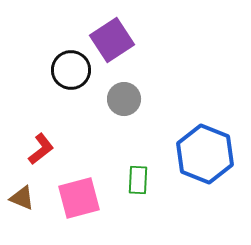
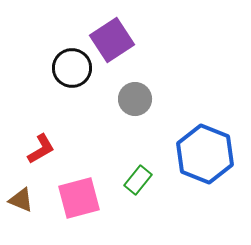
black circle: moved 1 px right, 2 px up
gray circle: moved 11 px right
red L-shape: rotated 8 degrees clockwise
green rectangle: rotated 36 degrees clockwise
brown triangle: moved 1 px left, 2 px down
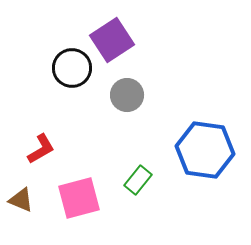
gray circle: moved 8 px left, 4 px up
blue hexagon: moved 4 px up; rotated 14 degrees counterclockwise
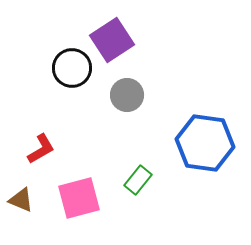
blue hexagon: moved 7 px up
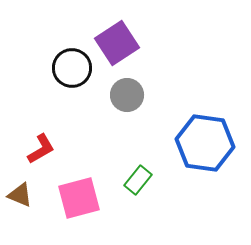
purple square: moved 5 px right, 3 px down
brown triangle: moved 1 px left, 5 px up
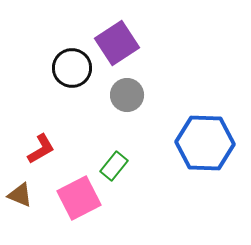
blue hexagon: rotated 6 degrees counterclockwise
green rectangle: moved 24 px left, 14 px up
pink square: rotated 12 degrees counterclockwise
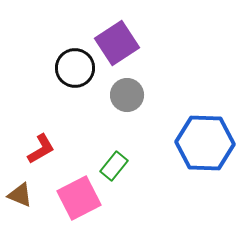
black circle: moved 3 px right
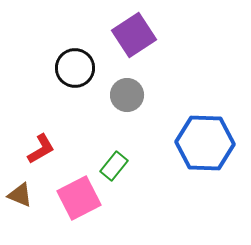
purple square: moved 17 px right, 8 px up
